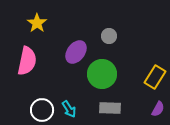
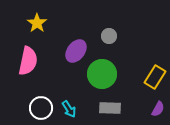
purple ellipse: moved 1 px up
pink semicircle: moved 1 px right
white circle: moved 1 px left, 2 px up
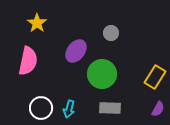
gray circle: moved 2 px right, 3 px up
cyan arrow: rotated 48 degrees clockwise
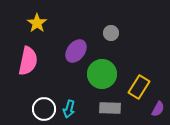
yellow rectangle: moved 16 px left, 10 px down
white circle: moved 3 px right, 1 px down
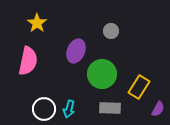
gray circle: moved 2 px up
purple ellipse: rotated 15 degrees counterclockwise
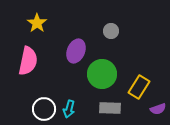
purple semicircle: rotated 42 degrees clockwise
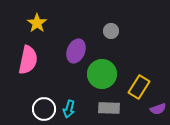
pink semicircle: moved 1 px up
gray rectangle: moved 1 px left
